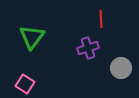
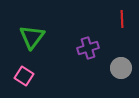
red line: moved 21 px right
pink square: moved 1 px left, 8 px up
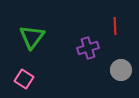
red line: moved 7 px left, 7 px down
gray circle: moved 2 px down
pink square: moved 3 px down
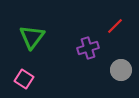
red line: rotated 48 degrees clockwise
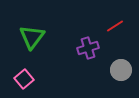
red line: rotated 12 degrees clockwise
pink square: rotated 18 degrees clockwise
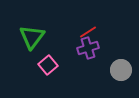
red line: moved 27 px left, 6 px down
pink square: moved 24 px right, 14 px up
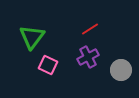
red line: moved 2 px right, 3 px up
purple cross: moved 9 px down; rotated 10 degrees counterclockwise
pink square: rotated 24 degrees counterclockwise
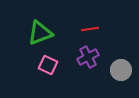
red line: rotated 24 degrees clockwise
green triangle: moved 8 px right, 4 px up; rotated 32 degrees clockwise
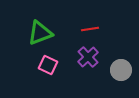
purple cross: rotated 15 degrees counterclockwise
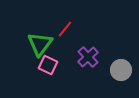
red line: moved 25 px left; rotated 42 degrees counterclockwise
green triangle: moved 11 px down; rotated 32 degrees counterclockwise
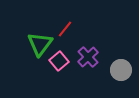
pink square: moved 11 px right, 4 px up; rotated 24 degrees clockwise
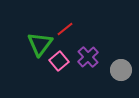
red line: rotated 12 degrees clockwise
